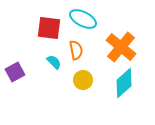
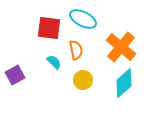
purple square: moved 3 px down
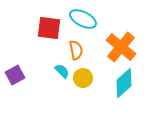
cyan semicircle: moved 8 px right, 9 px down
yellow circle: moved 2 px up
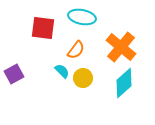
cyan ellipse: moved 1 px left, 2 px up; rotated 16 degrees counterclockwise
red square: moved 6 px left
orange semicircle: rotated 48 degrees clockwise
purple square: moved 1 px left, 1 px up
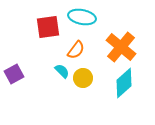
red square: moved 5 px right, 1 px up; rotated 15 degrees counterclockwise
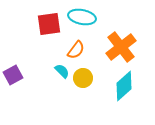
red square: moved 1 px right, 3 px up
orange cross: rotated 12 degrees clockwise
purple square: moved 1 px left, 1 px down
cyan diamond: moved 3 px down
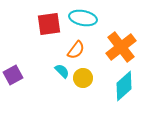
cyan ellipse: moved 1 px right, 1 px down
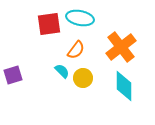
cyan ellipse: moved 3 px left
purple square: rotated 12 degrees clockwise
cyan diamond: rotated 48 degrees counterclockwise
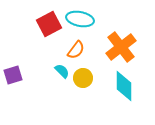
cyan ellipse: moved 1 px down
red square: rotated 20 degrees counterclockwise
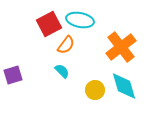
cyan ellipse: moved 1 px down
orange semicircle: moved 10 px left, 5 px up
yellow circle: moved 12 px right, 12 px down
cyan diamond: rotated 16 degrees counterclockwise
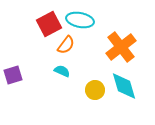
cyan semicircle: rotated 21 degrees counterclockwise
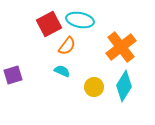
orange semicircle: moved 1 px right, 1 px down
cyan diamond: rotated 48 degrees clockwise
yellow circle: moved 1 px left, 3 px up
